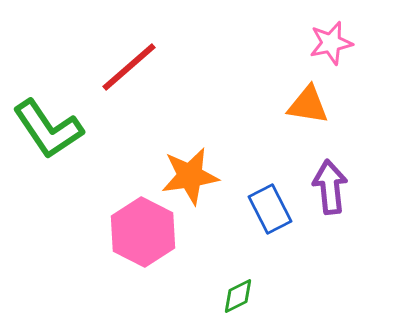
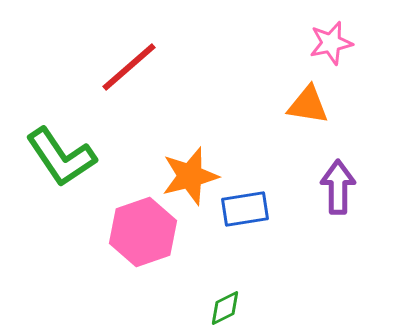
green L-shape: moved 13 px right, 28 px down
orange star: rotated 6 degrees counterclockwise
purple arrow: moved 8 px right; rotated 6 degrees clockwise
blue rectangle: moved 25 px left; rotated 72 degrees counterclockwise
pink hexagon: rotated 14 degrees clockwise
green diamond: moved 13 px left, 12 px down
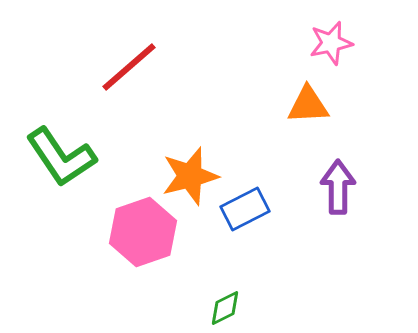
orange triangle: rotated 12 degrees counterclockwise
blue rectangle: rotated 18 degrees counterclockwise
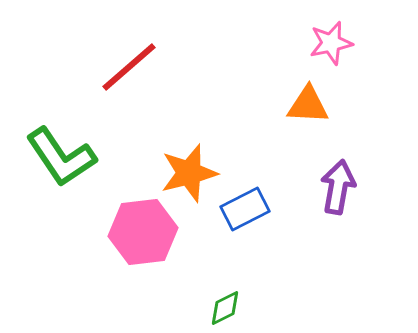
orange triangle: rotated 6 degrees clockwise
orange star: moved 1 px left, 3 px up
purple arrow: rotated 10 degrees clockwise
pink hexagon: rotated 12 degrees clockwise
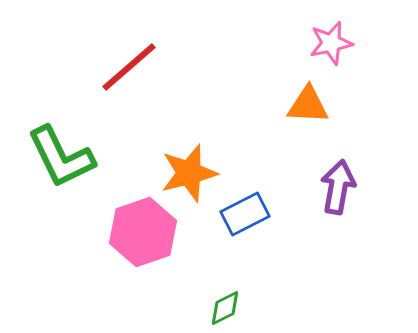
green L-shape: rotated 8 degrees clockwise
blue rectangle: moved 5 px down
pink hexagon: rotated 12 degrees counterclockwise
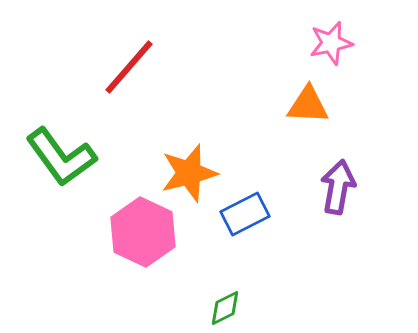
red line: rotated 8 degrees counterclockwise
green L-shape: rotated 10 degrees counterclockwise
pink hexagon: rotated 16 degrees counterclockwise
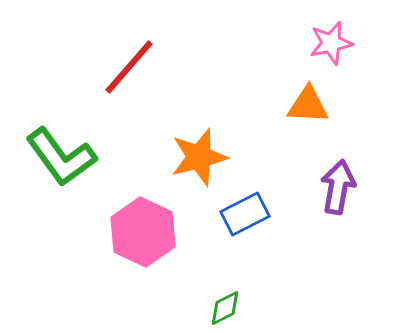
orange star: moved 10 px right, 16 px up
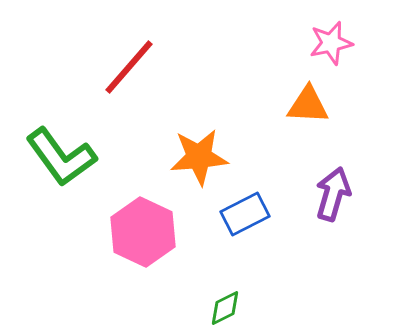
orange star: rotated 10 degrees clockwise
purple arrow: moved 5 px left, 7 px down; rotated 6 degrees clockwise
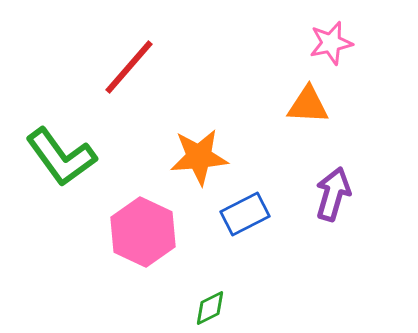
green diamond: moved 15 px left
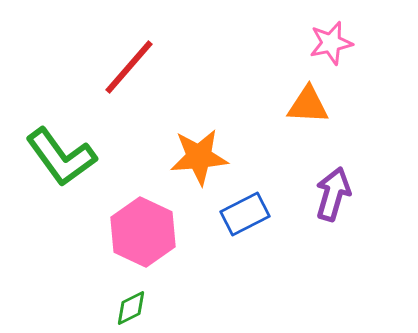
green diamond: moved 79 px left
